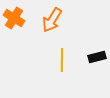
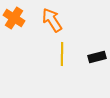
orange arrow: rotated 115 degrees clockwise
yellow line: moved 6 px up
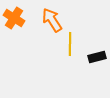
yellow line: moved 8 px right, 10 px up
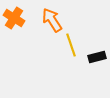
yellow line: moved 1 px right, 1 px down; rotated 20 degrees counterclockwise
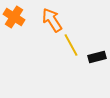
orange cross: moved 1 px up
yellow line: rotated 10 degrees counterclockwise
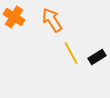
yellow line: moved 8 px down
black rectangle: rotated 18 degrees counterclockwise
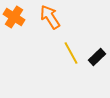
orange arrow: moved 2 px left, 3 px up
black rectangle: rotated 12 degrees counterclockwise
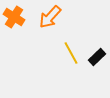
orange arrow: rotated 105 degrees counterclockwise
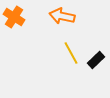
orange arrow: moved 12 px right, 1 px up; rotated 60 degrees clockwise
black rectangle: moved 1 px left, 3 px down
